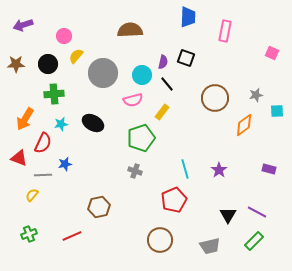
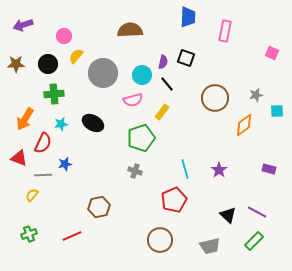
black triangle at (228, 215): rotated 18 degrees counterclockwise
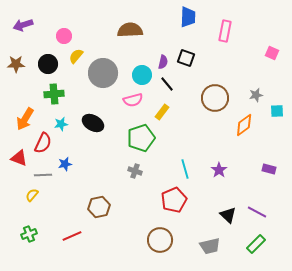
green rectangle at (254, 241): moved 2 px right, 3 px down
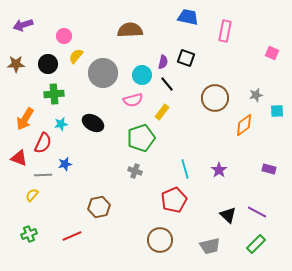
blue trapezoid at (188, 17): rotated 80 degrees counterclockwise
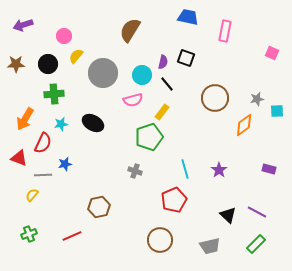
brown semicircle at (130, 30): rotated 55 degrees counterclockwise
gray star at (256, 95): moved 1 px right, 4 px down
green pentagon at (141, 138): moved 8 px right, 1 px up
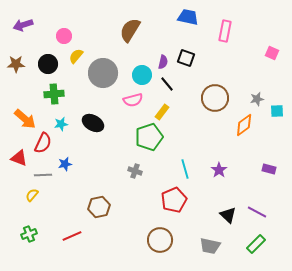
orange arrow at (25, 119): rotated 80 degrees counterclockwise
gray trapezoid at (210, 246): rotated 25 degrees clockwise
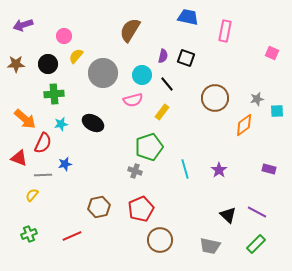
purple semicircle at (163, 62): moved 6 px up
green pentagon at (149, 137): moved 10 px down
red pentagon at (174, 200): moved 33 px left, 9 px down
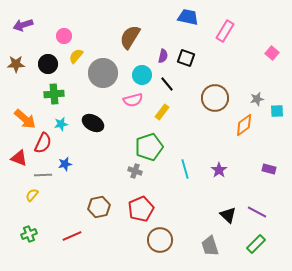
brown semicircle at (130, 30): moved 7 px down
pink rectangle at (225, 31): rotated 20 degrees clockwise
pink square at (272, 53): rotated 16 degrees clockwise
gray trapezoid at (210, 246): rotated 60 degrees clockwise
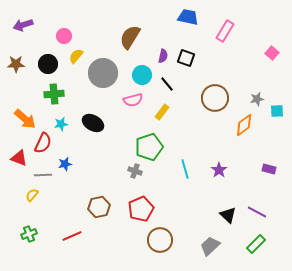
gray trapezoid at (210, 246): rotated 65 degrees clockwise
